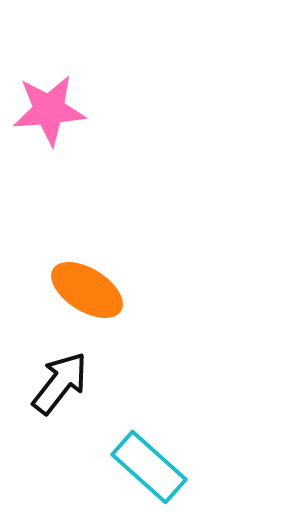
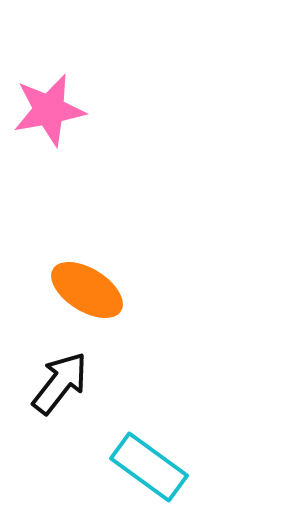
pink star: rotated 6 degrees counterclockwise
cyan rectangle: rotated 6 degrees counterclockwise
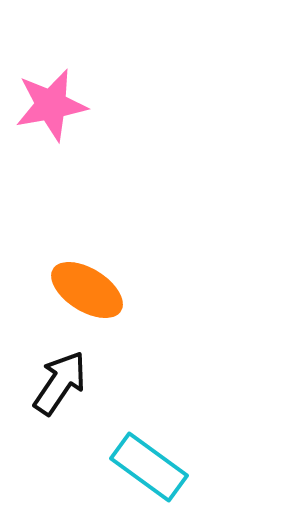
pink star: moved 2 px right, 5 px up
black arrow: rotated 4 degrees counterclockwise
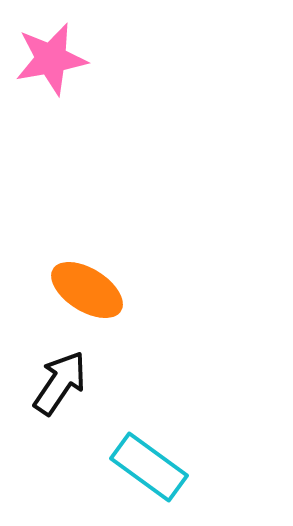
pink star: moved 46 px up
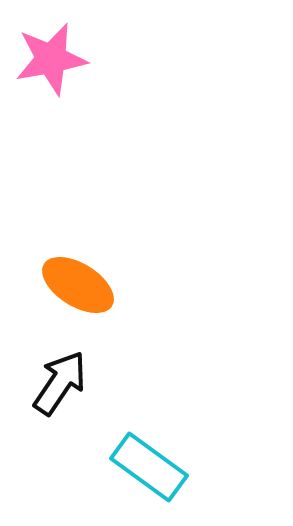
orange ellipse: moved 9 px left, 5 px up
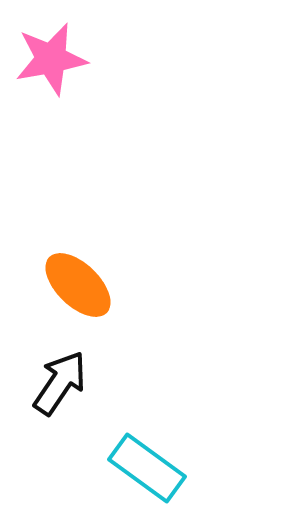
orange ellipse: rotated 12 degrees clockwise
cyan rectangle: moved 2 px left, 1 px down
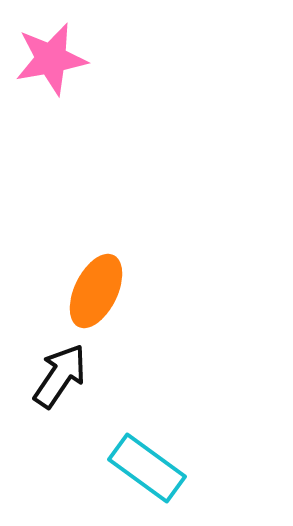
orange ellipse: moved 18 px right, 6 px down; rotated 72 degrees clockwise
black arrow: moved 7 px up
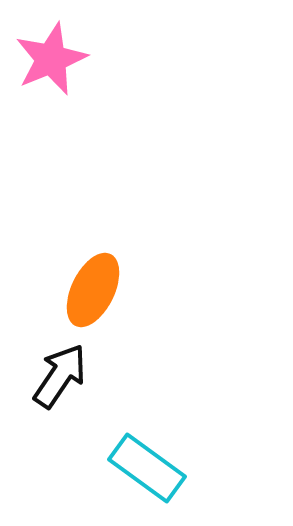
pink star: rotated 12 degrees counterclockwise
orange ellipse: moved 3 px left, 1 px up
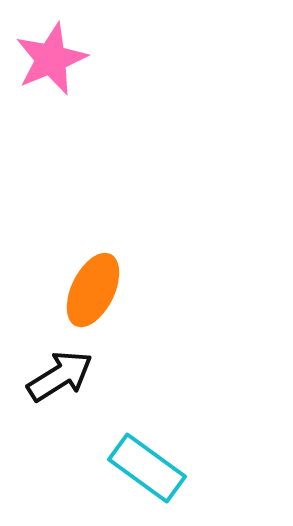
black arrow: rotated 24 degrees clockwise
